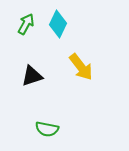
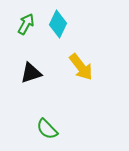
black triangle: moved 1 px left, 3 px up
green semicircle: rotated 35 degrees clockwise
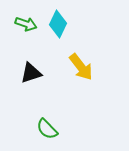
green arrow: rotated 80 degrees clockwise
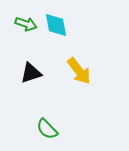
cyan diamond: moved 2 px left, 1 px down; rotated 36 degrees counterclockwise
yellow arrow: moved 2 px left, 4 px down
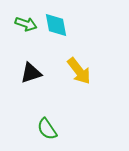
green semicircle: rotated 10 degrees clockwise
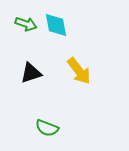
green semicircle: moved 1 px up; rotated 35 degrees counterclockwise
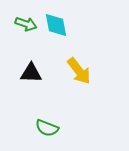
black triangle: rotated 20 degrees clockwise
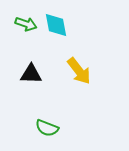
black triangle: moved 1 px down
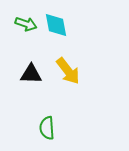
yellow arrow: moved 11 px left
green semicircle: rotated 65 degrees clockwise
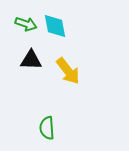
cyan diamond: moved 1 px left, 1 px down
black triangle: moved 14 px up
